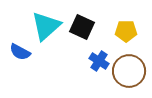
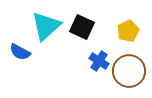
yellow pentagon: moved 2 px right; rotated 25 degrees counterclockwise
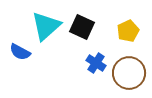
blue cross: moved 3 px left, 2 px down
brown circle: moved 2 px down
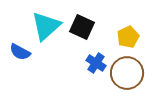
yellow pentagon: moved 6 px down
brown circle: moved 2 px left
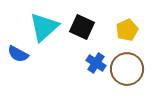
cyan triangle: moved 2 px left, 1 px down
yellow pentagon: moved 1 px left, 7 px up
blue semicircle: moved 2 px left, 2 px down
brown circle: moved 4 px up
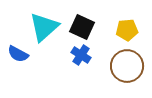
yellow pentagon: rotated 20 degrees clockwise
blue cross: moved 15 px left, 8 px up
brown circle: moved 3 px up
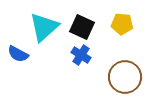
yellow pentagon: moved 5 px left, 6 px up; rotated 10 degrees clockwise
brown circle: moved 2 px left, 11 px down
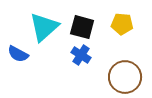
black square: rotated 10 degrees counterclockwise
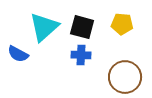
blue cross: rotated 30 degrees counterclockwise
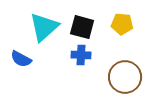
blue semicircle: moved 3 px right, 5 px down
